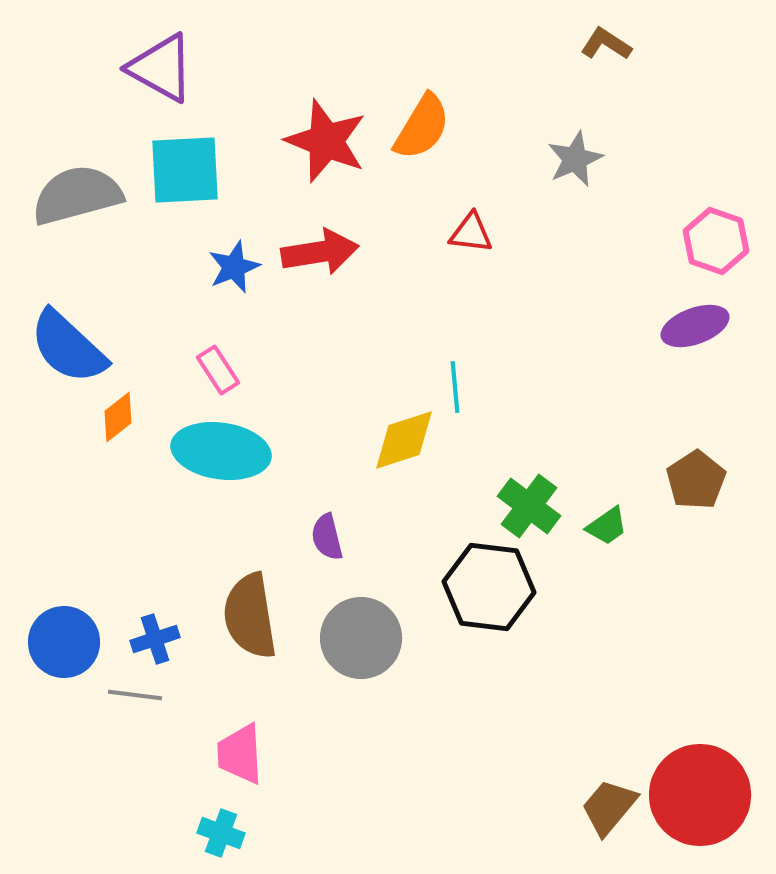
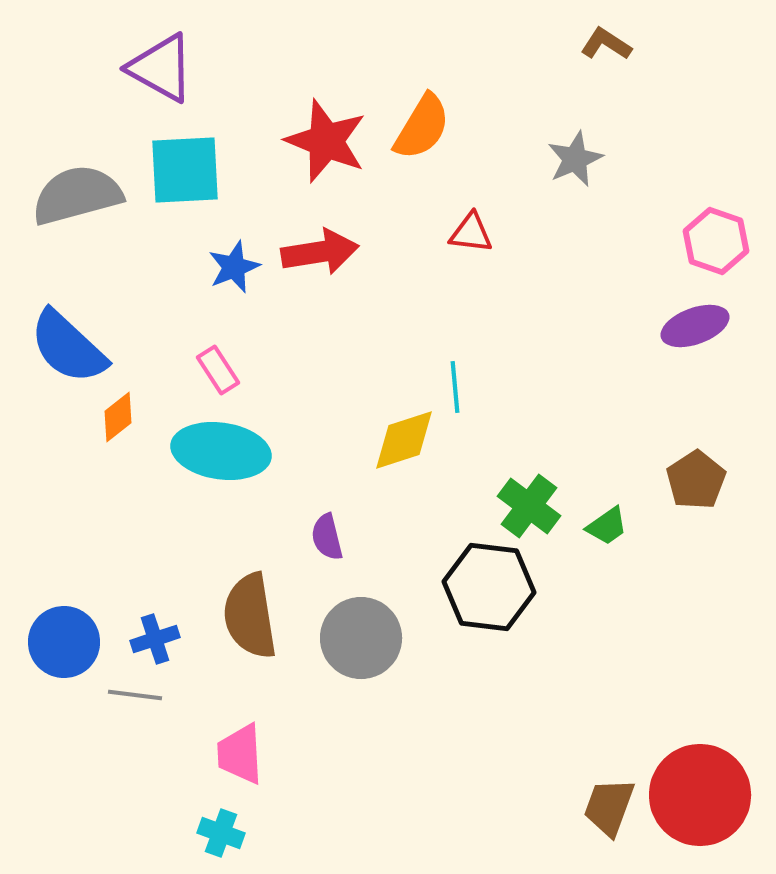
brown trapezoid: rotated 20 degrees counterclockwise
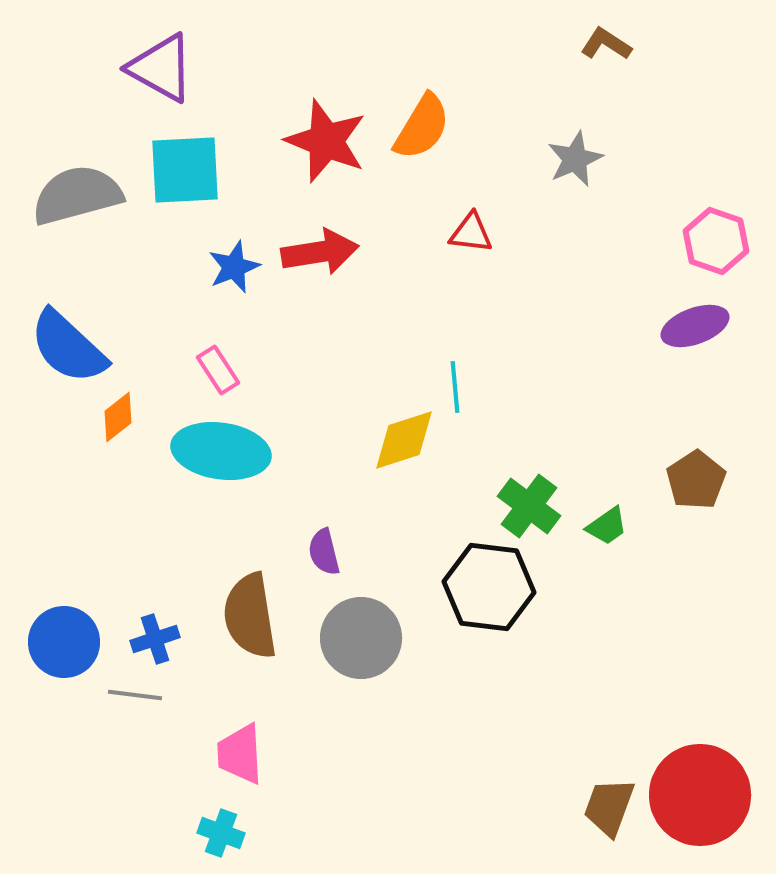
purple semicircle: moved 3 px left, 15 px down
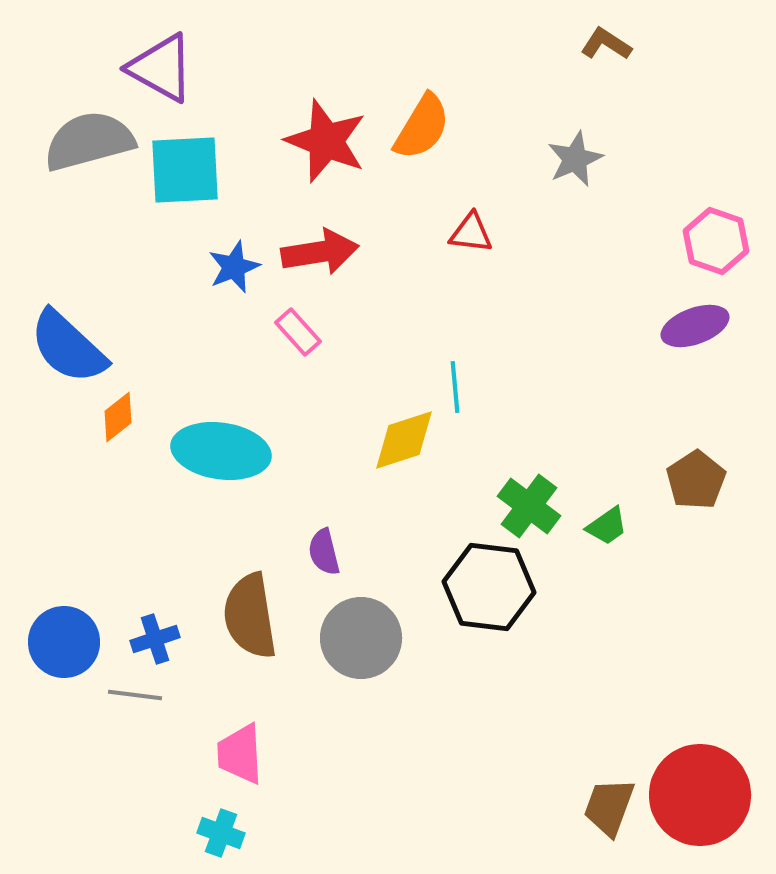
gray semicircle: moved 12 px right, 54 px up
pink rectangle: moved 80 px right, 38 px up; rotated 9 degrees counterclockwise
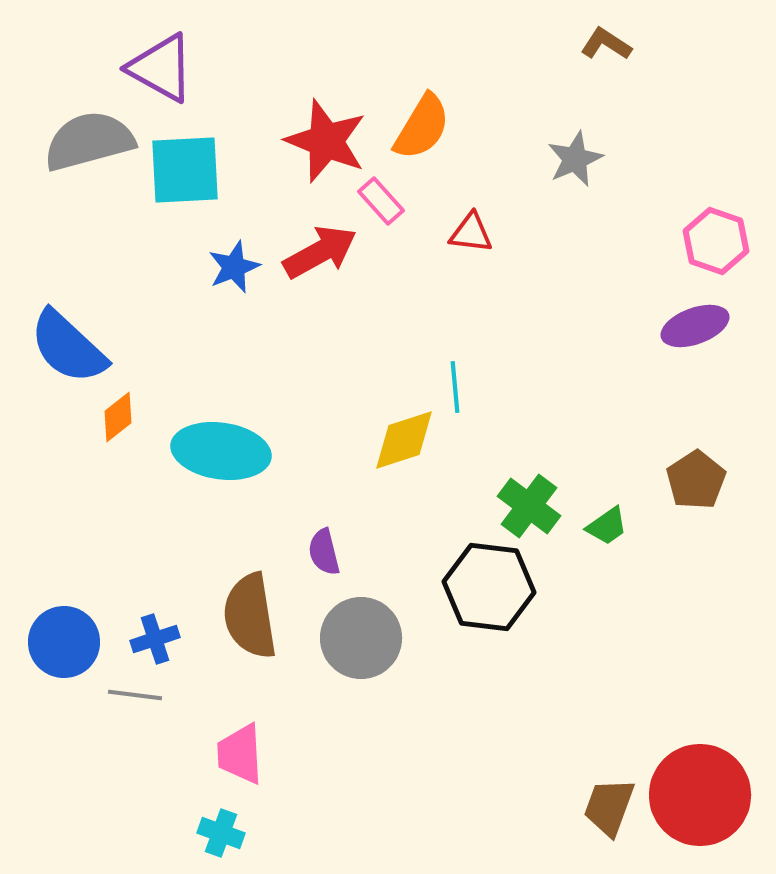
red arrow: rotated 20 degrees counterclockwise
pink rectangle: moved 83 px right, 131 px up
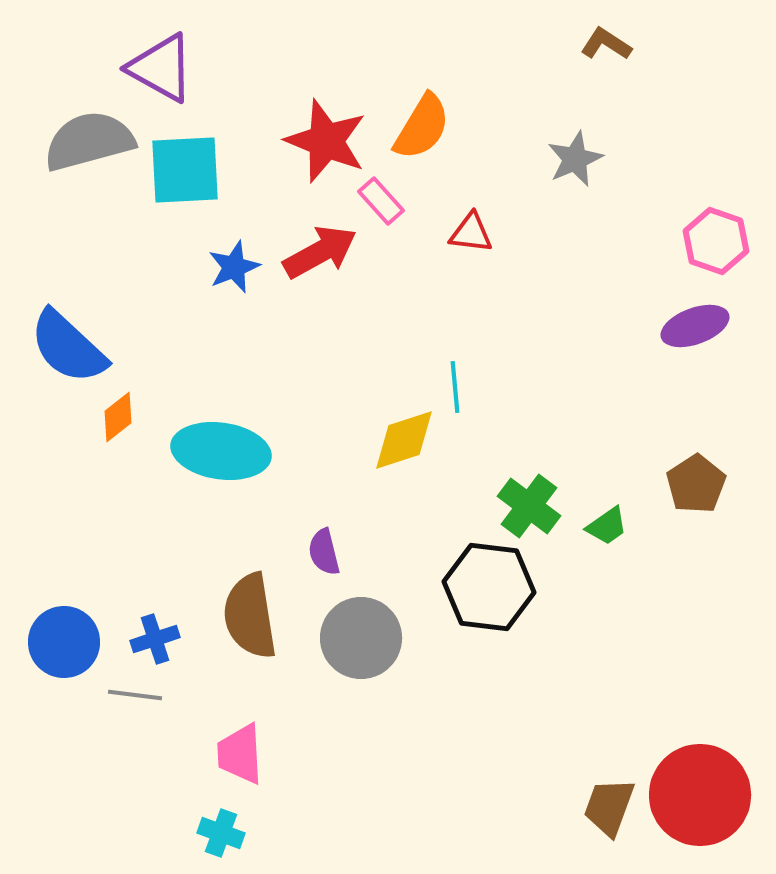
brown pentagon: moved 4 px down
